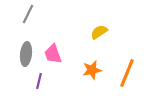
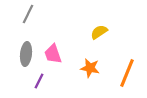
orange star: moved 2 px left, 2 px up; rotated 24 degrees clockwise
purple line: rotated 14 degrees clockwise
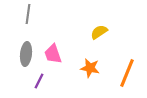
gray line: rotated 18 degrees counterclockwise
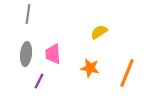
pink trapezoid: rotated 15 degrees clockwise
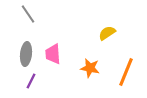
gray line: rotated 42 degrees counterclockwise
yellow semicircle: moved 8 px right, 1 px down
orange line: moved 1 px left, 1 px up
purple line: moved 8 px left
